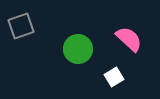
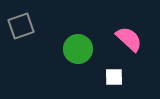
white square: rotated 30 degrees clockwise
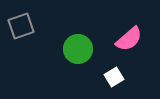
pink semicircle: rotated 96 degrees clockwise
white square: rotated 30 degrees counterclockwise
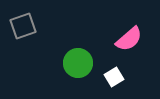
gray square: moved 2 px right
green circle: moved 14 px down
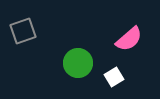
gray square: moved 5 px down
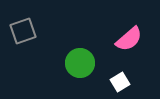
green circle: moved 2 px right
white square: moved 6 px right, 5 px down
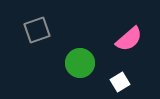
gray square: moved 14 px right, 1 px up
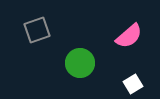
pink semicircle: moved 3 px up
white square: moved 13 px right, 2 px down
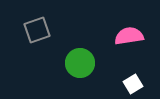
pink semicircle: rotated 148 degrees counterclockwise
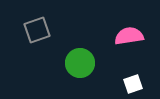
white square: rotated 12 degrees clockwise
